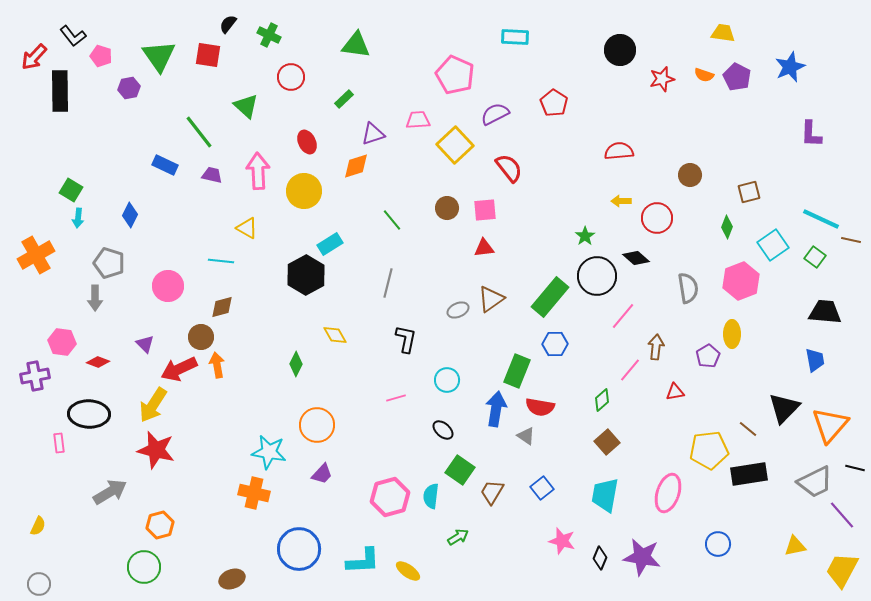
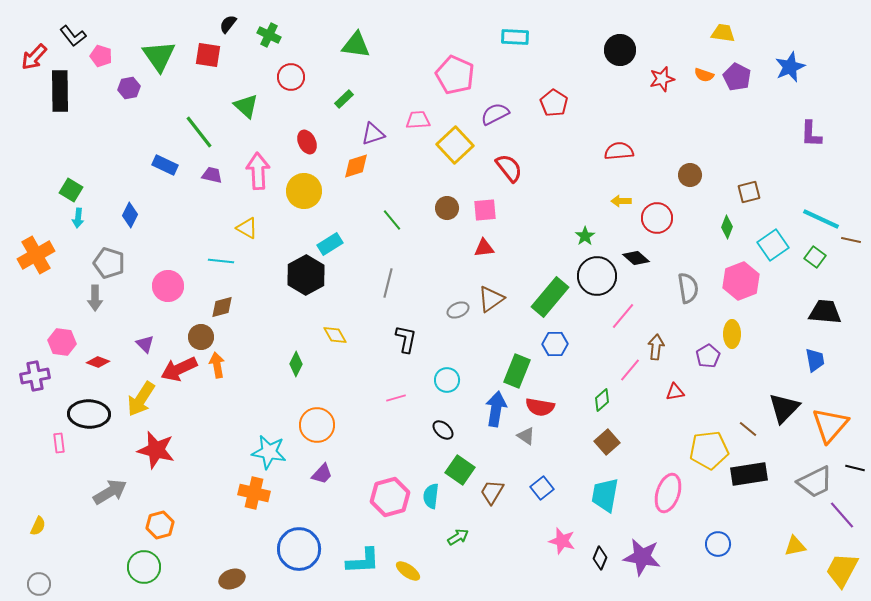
yellow arrow at (153, 405): moved 12 px left, 6 px up
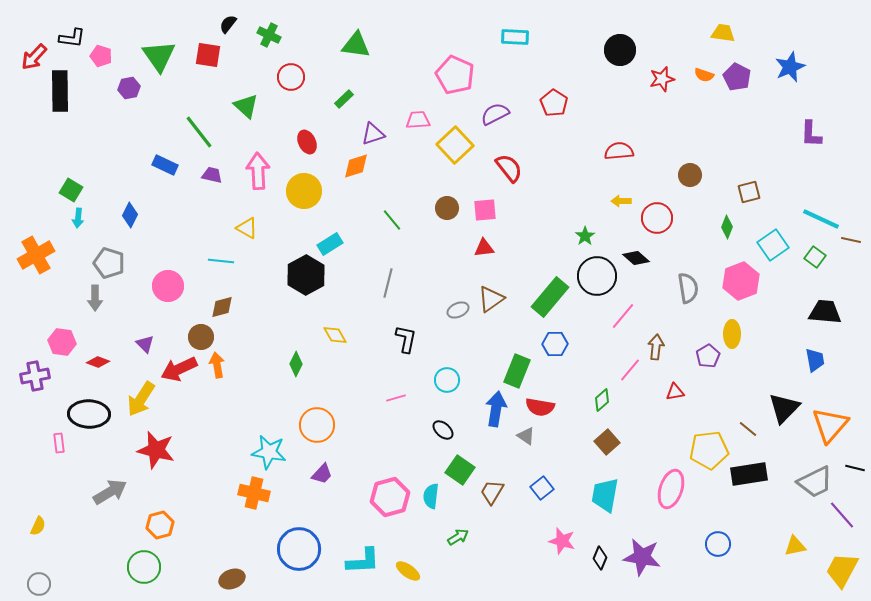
black L-shape at (73, 36): moved 1 px left, 2 px down; rotated 44 degrees counterclockwise
pink ellipse at (668, 493): moved 3 px right, 4 px up
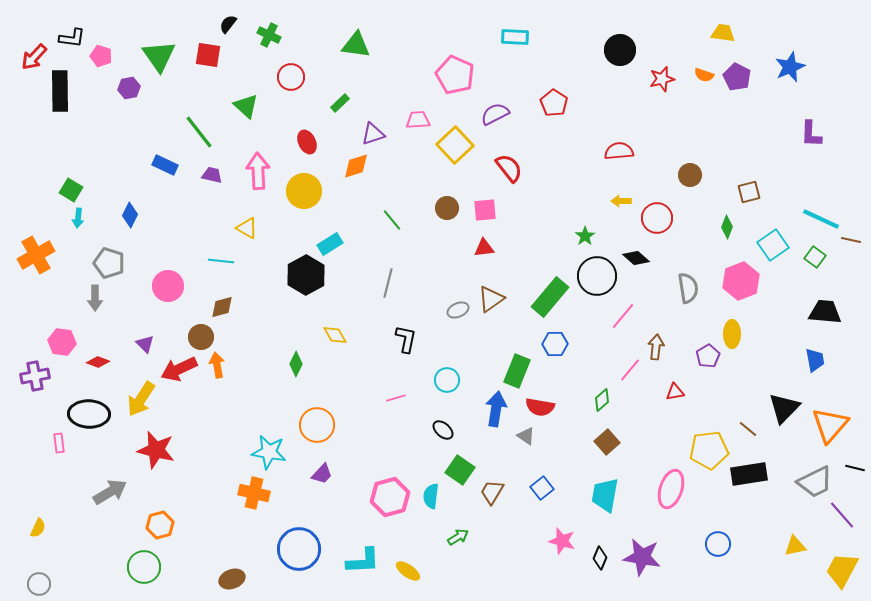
green rectangle at (344, 99): moved 4 px left, 4 px down
yellow semicircle at (38, 526): moved 2 px down
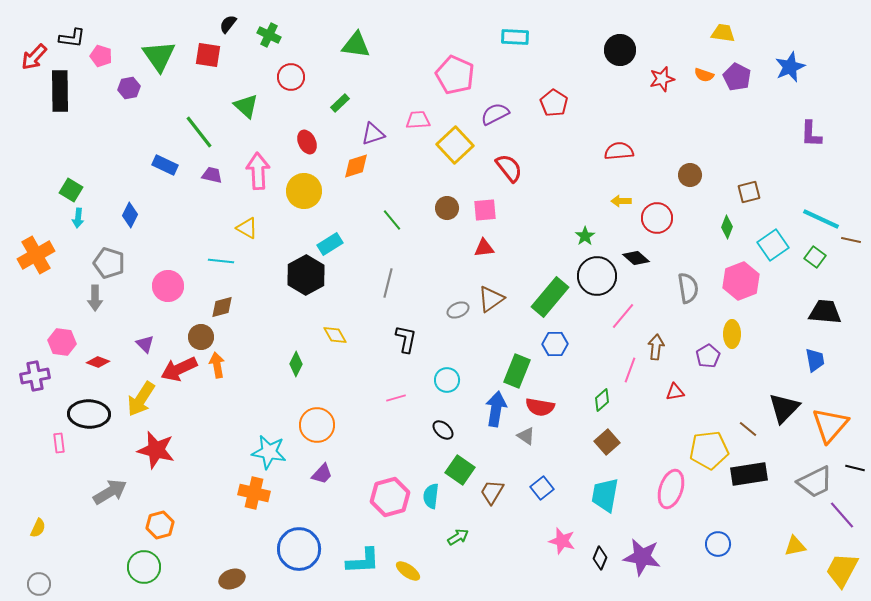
pink line at (630, 370): rotated 20 degrees counterclockwise
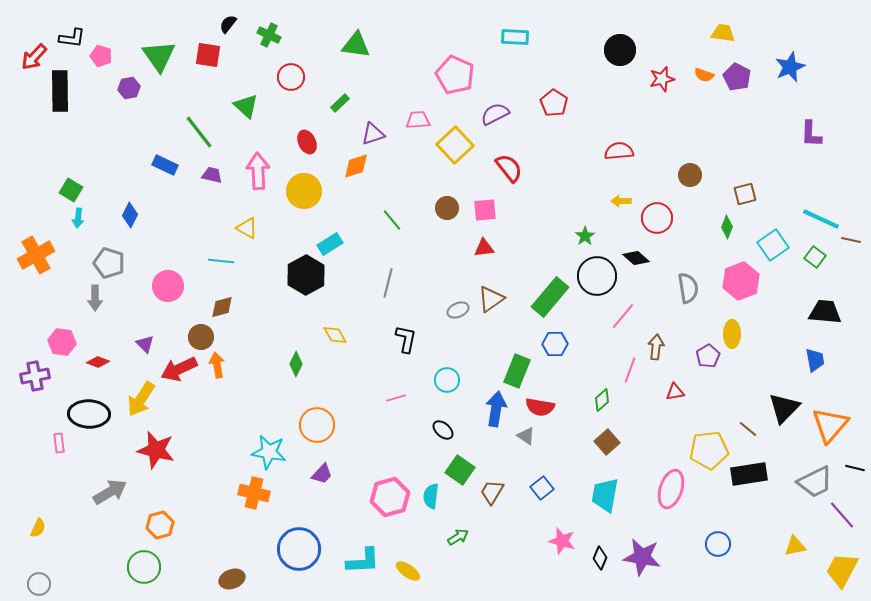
brown square at (749, 192): moved 4 px left, 2 px down
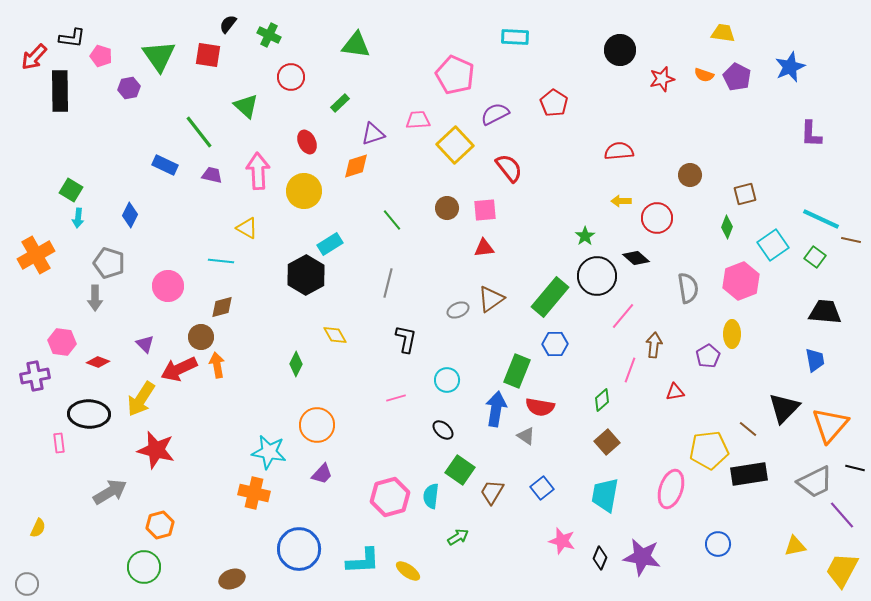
brown arrow at (656, 347): moved 2 px left, 2 px up
gray circle at (39, 584): moved 12 px left
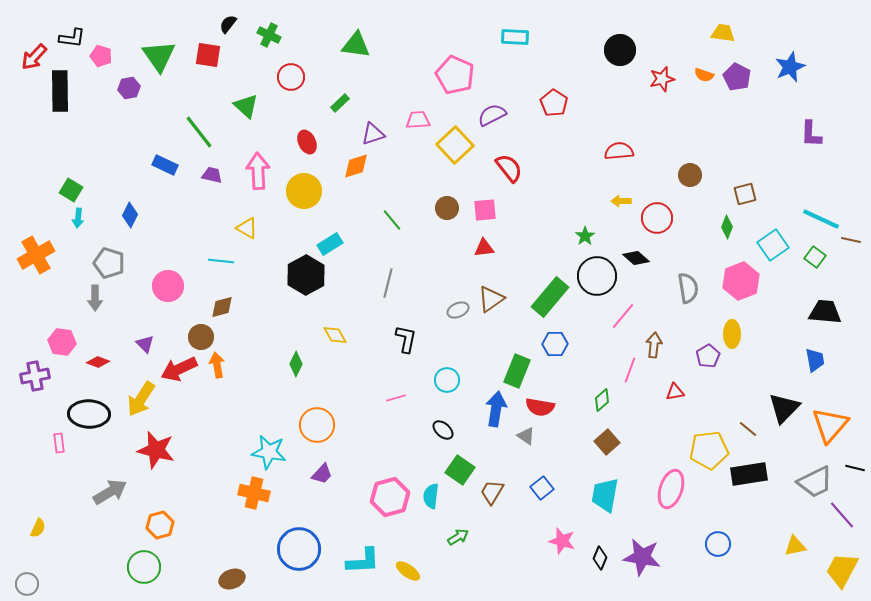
purple semicircle at (495, 114): moved 3 px left, 1 px down
